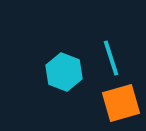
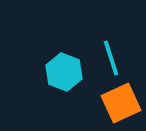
orange square: rotated 9 degrees counterclockwise
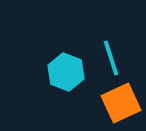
cyan hexagon: moved 2 px right
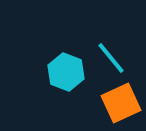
cyan line: rotated 21 degrees counterclockwise
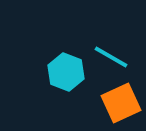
cyan line: moved 1 px up; rotated 21 degrees counterclockwise
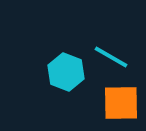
orange square: rotated 24 degrees clockwise
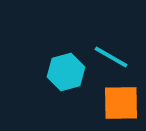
cyan hexagon: rotated 24 degrees clockwise
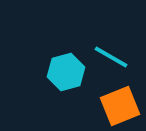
orange square: moved 1 px left, 3 px down; rotated 21 degrees counterclockwise
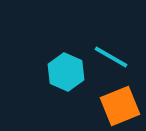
cyan hexagon: rotated 21 degrees counterclockwise
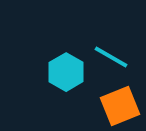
cyan hexagon: rotated 6 degrees clockwise
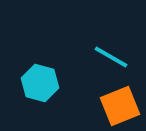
cyan hexagon: moved 26 px left, 11 px down; rotated 15 degrees counterclockwise
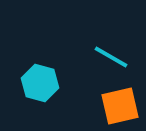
orange square: rotated 9 degrees clockwise
